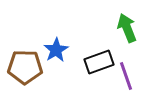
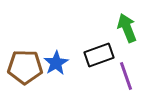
blue star: moved 13 px down
black rectangle: moved 7 px up
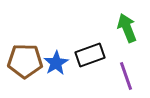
black rectangle: moved 9 px left
brown pentagon: moved 6 px up
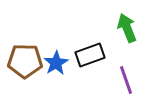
purple line: moved 4 px down
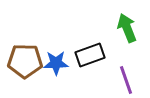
blue star: rotated 30 degrees clockwise
